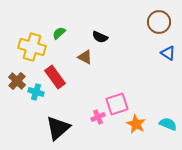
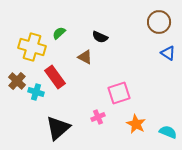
pink square: moved 2 px right, 11 px up
cyan semicircle: moved 8 px down
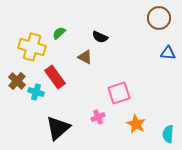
brown circle: moved 4 px up
blue triangle: rotated 28 degrees counterclockwise
cyan semicircle: moved 2 px down; rotated 108 degrees counterclockwise
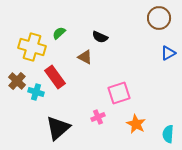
blue triangle: rotated 35 degrees counterclockwise
